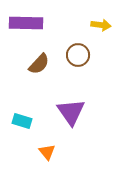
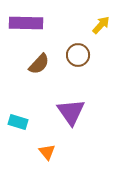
yellow arrow: rotated 54 degrees counterclockwise
cyan rectangle: moved 4 px left, 1 px down
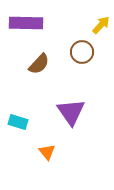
brown circle: moved 4 px right, 3 px up
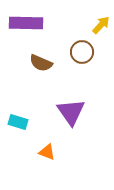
brown semicircle: moved 2 px right, 1 px up; rotated 70 degrees clockwise
orange triangle: rotated 30 degrees counterclockwise
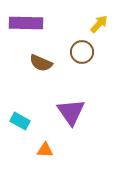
yellow arrow: moved 2 px left, 1 px up
cyan rectangle: moved 2 px right, 1 px up; rotated 12 degrees clockwise
orange triangle: moved 2 px left, 2 px up; rotated 18 degrees counterclockwise
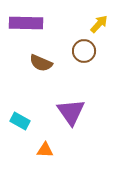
brown circle: moved 2 px right, 1 px up
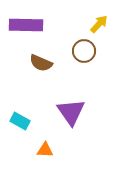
purple rectangle: moved 2 px down
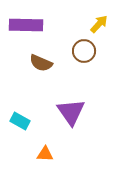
orange triangle: moved 4 px down
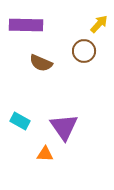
purple triangle: moved 7 px left, 15 px down
